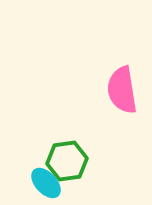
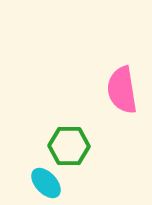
green hexagon: moved 2 px right, 15 px up; rotated 9 degrees clockwise
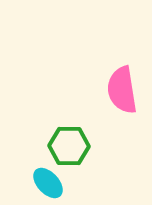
cyan ellipse: moved 2 px right
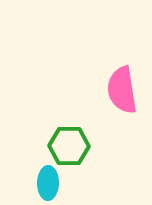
cyan ellipse: rotated 44 degrees clockwise
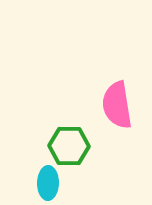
pink semicircle: moved 5 px left, 15 px down
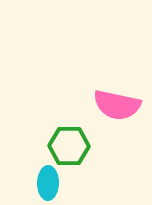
pink semicircle: rotated 69 degrees counterclockwise
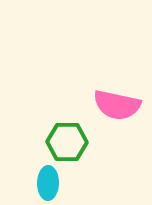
green hexagon: moved 2 px left, 4 px up
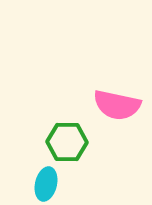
cyan ellipse: moved 2 px left, 1 px down; rotated 12 degrees clockwise
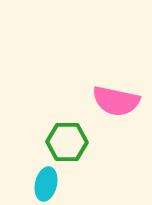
pink semicircle: moved 1 px left, 4 px up
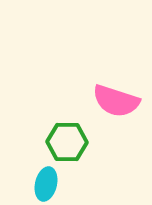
pink semicircle: rotated 6 degrees clockwise
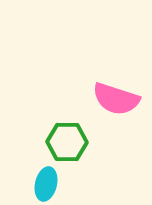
pink semicircle: moved 2 px up
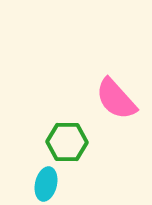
pink semicircle: rotated 30 degrees clockwise
